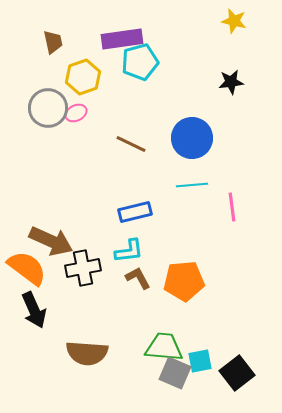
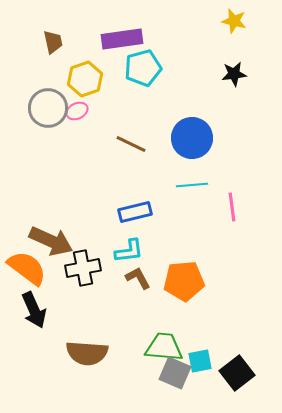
cyan pentagon: moved 3 px right, 6 px down
yellow hexagon: moved 2 px right, 2 px down
black star: moved 3 px right, 8 px up
pink ellipse: moved 1 px right, 2 px up
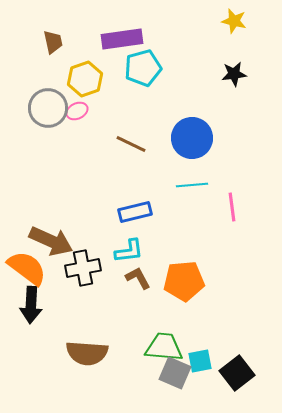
black arrow: moved 3 px left, 5 px up; rotated 27 degrees clockwise
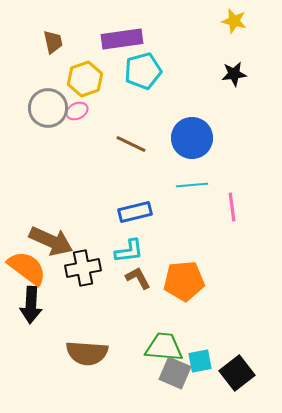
cyan pentagon: moved 3 px down
